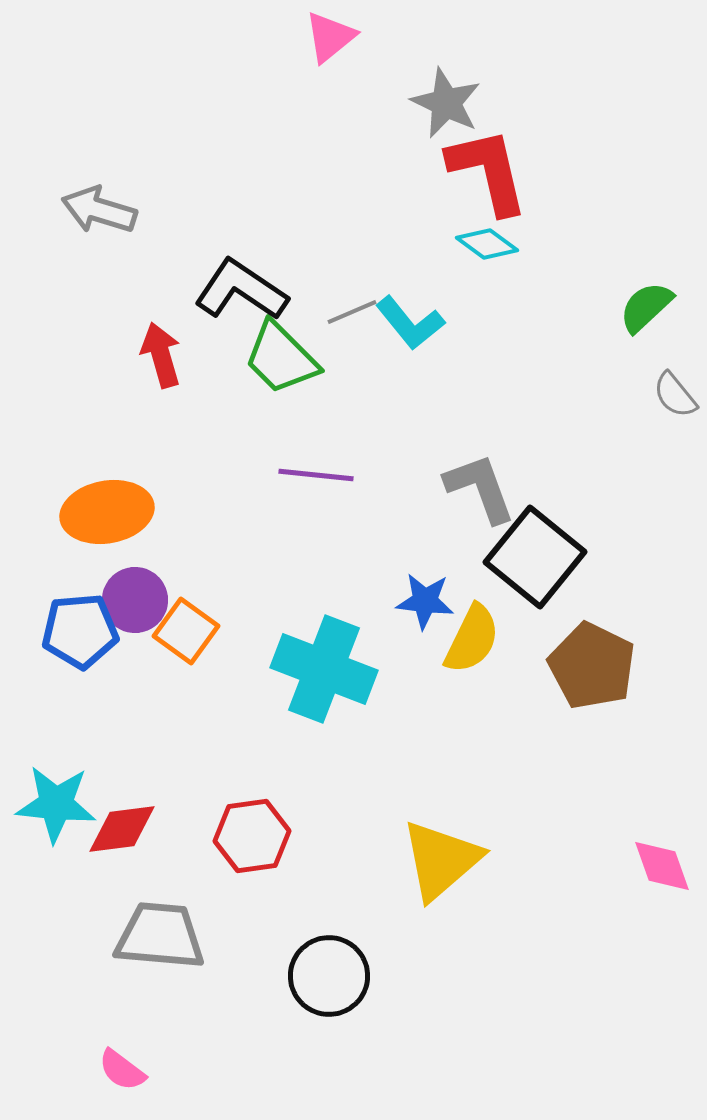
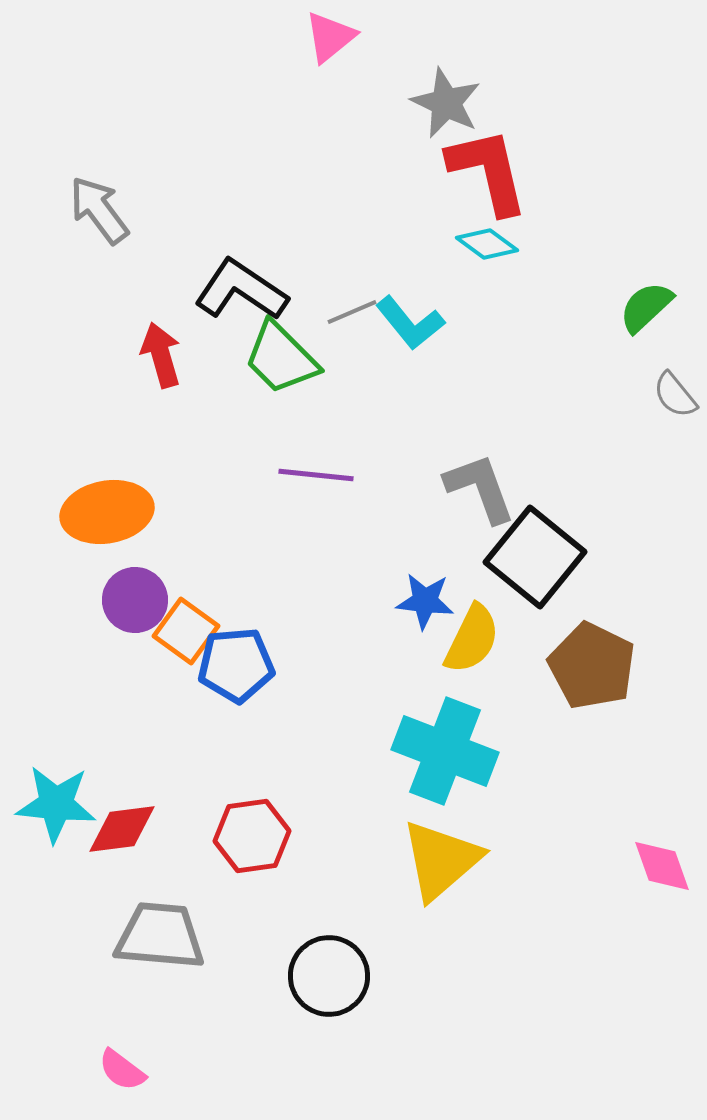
gray arrow: rotated 36 degrees clockwise
blue pentagon: moved 156 px right, 34 px down
cyan cross: moved 121 px right, 82 px down
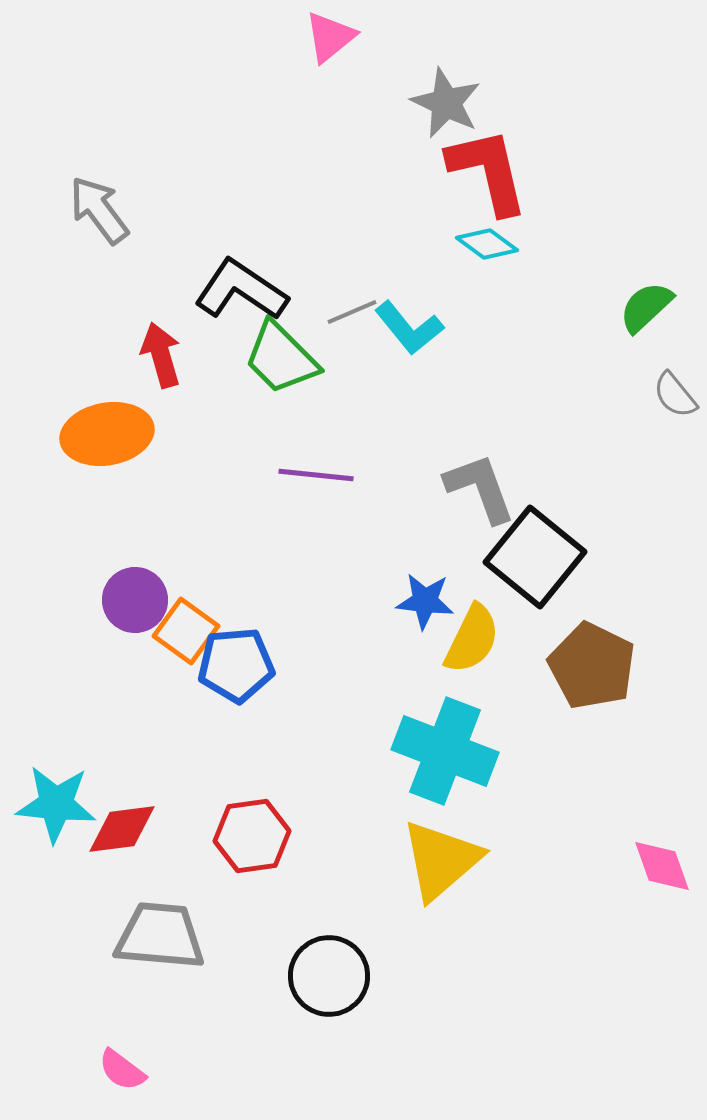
cyan L-shape: moved 1 px left, 5 px down
orange ellipse: moved 78 px up
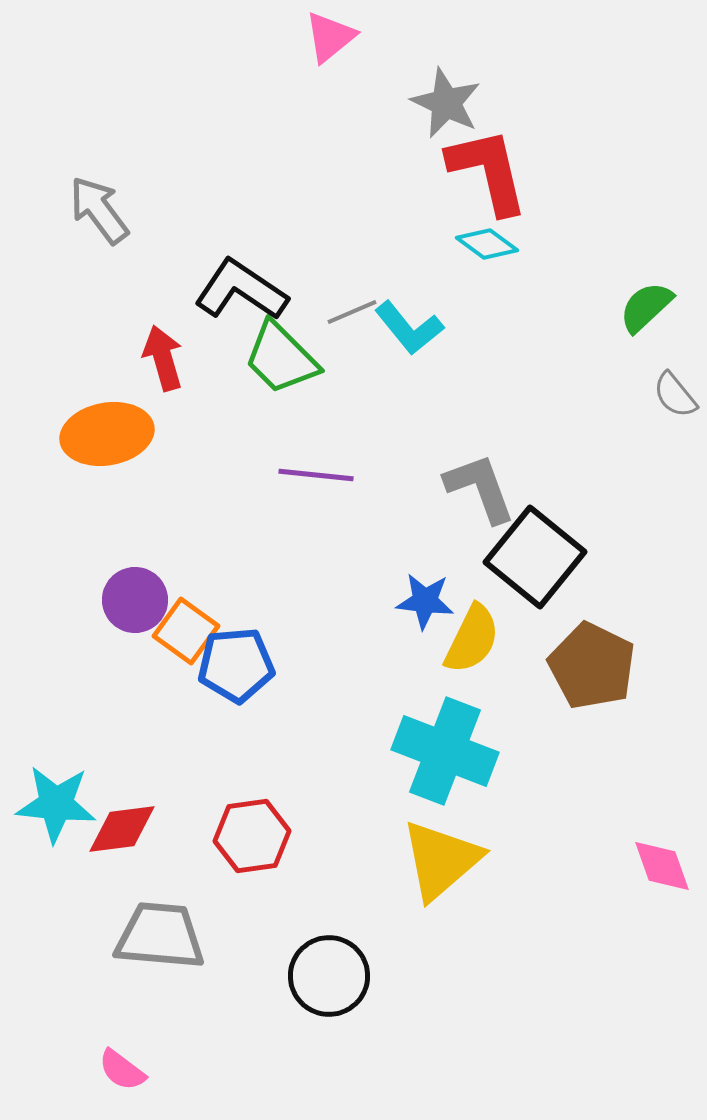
red arrow: moved 2 px right, 3 px down
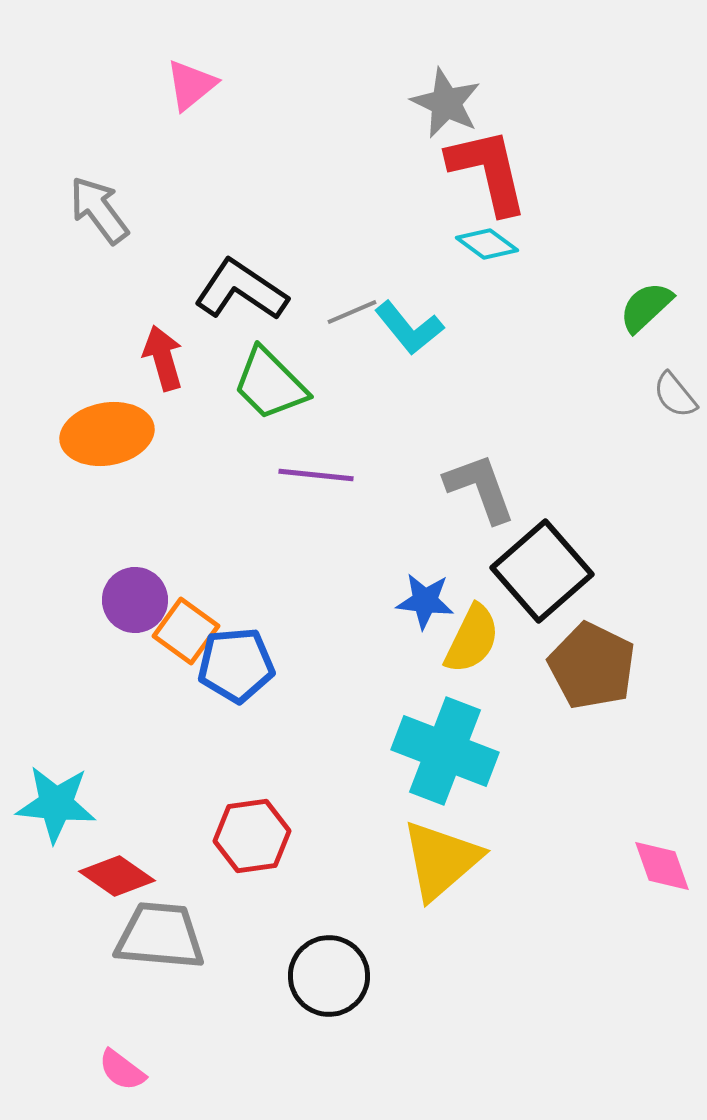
pink triangle: moved 139 px left, 48 px down
green trapezoid: moved 11 px left, 26 px down
black square: moved 7 px right, 14 px down; rotated 10 degrees clockwise
red diamond: moved 5 px left, 47 px down; rotated 42 degrees clockwise
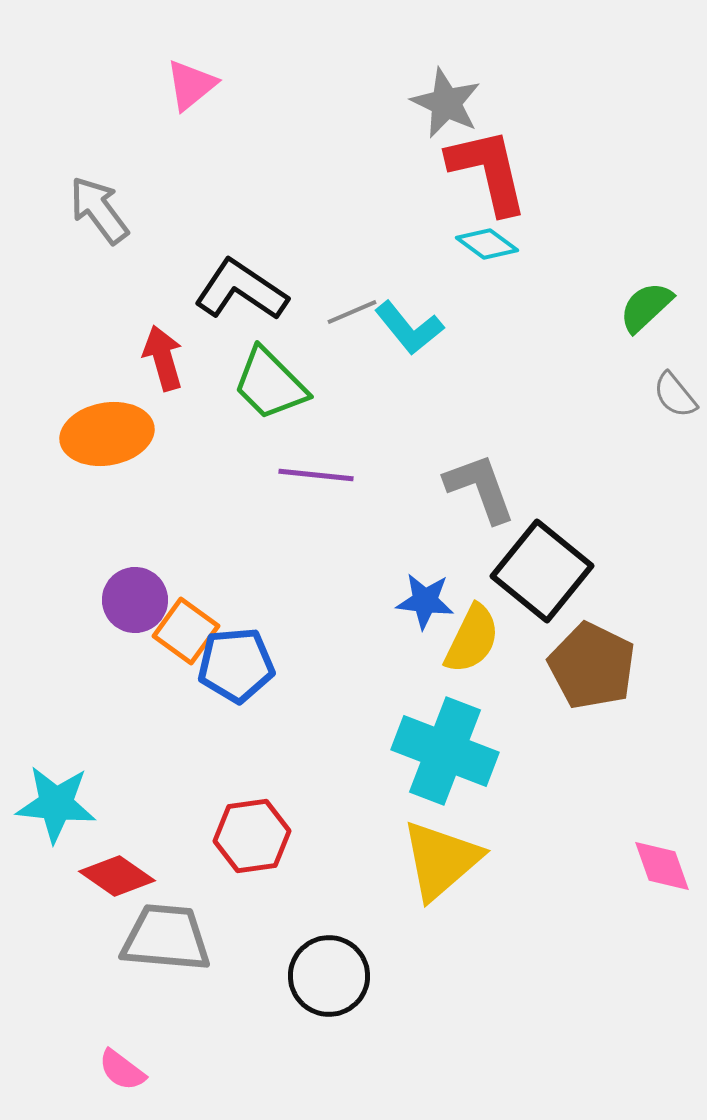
black square: rotated 10 degrees counterclockwise
gray trapezoid: moved 6 px right, 2 px down
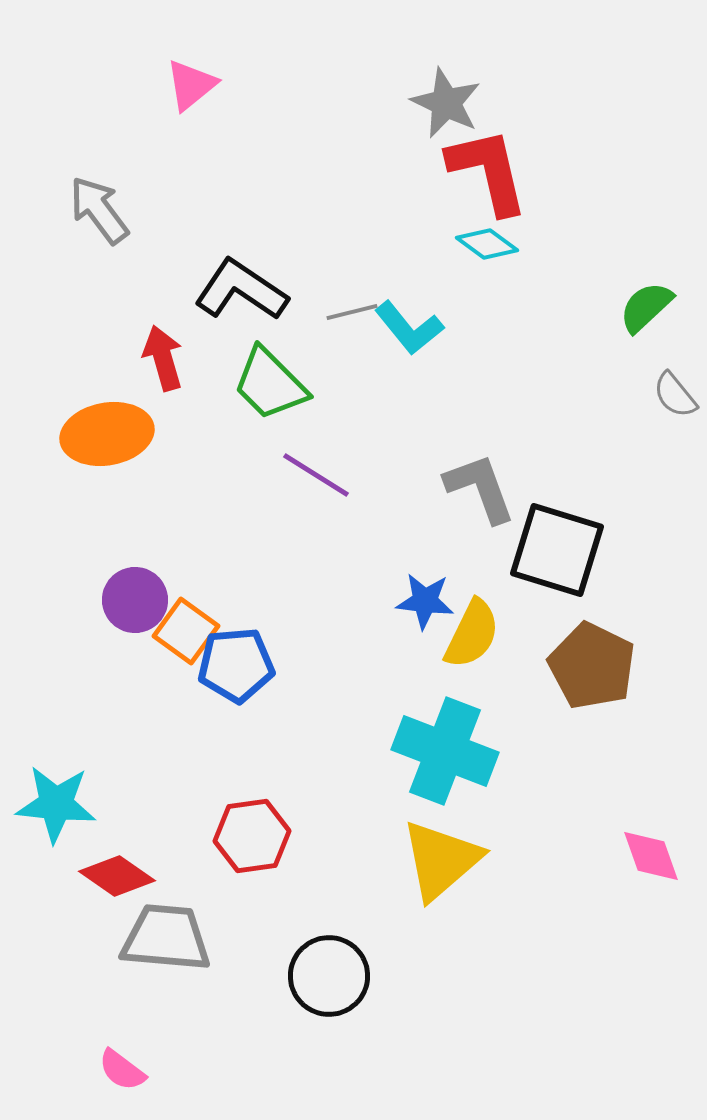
gray line: rotated 9 degrees clockwise
purple line: rotated 26 degrees clockwise
black square: moved 15 px right, 21 px up; rotated 22 degrees counterclockwise
yellow semicircle: moved 5 px up
pink diamond: moved 11 px left, 10 px up
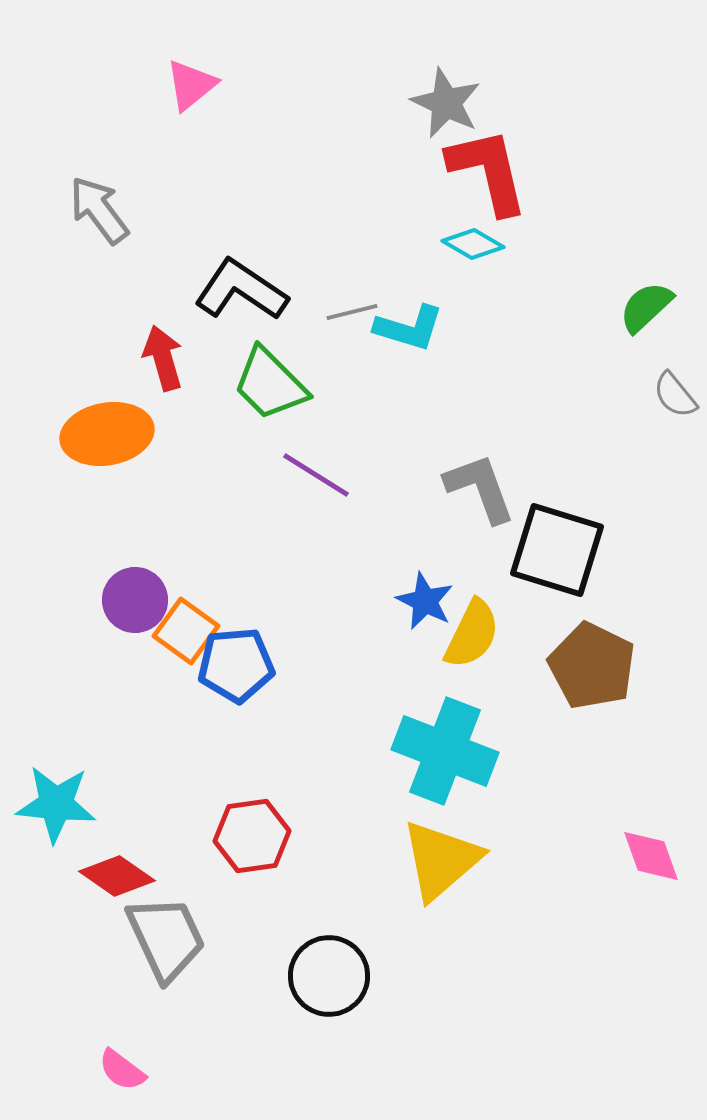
cyan diamond: moved 14 px left; rotated 6 degrees counterclockwise
cyan L-shape: rotated 34 degrees counterclockwise
blue star: rotated 20 degrees clockwise
gray trapezoid: rotated 60 degrees clockwise
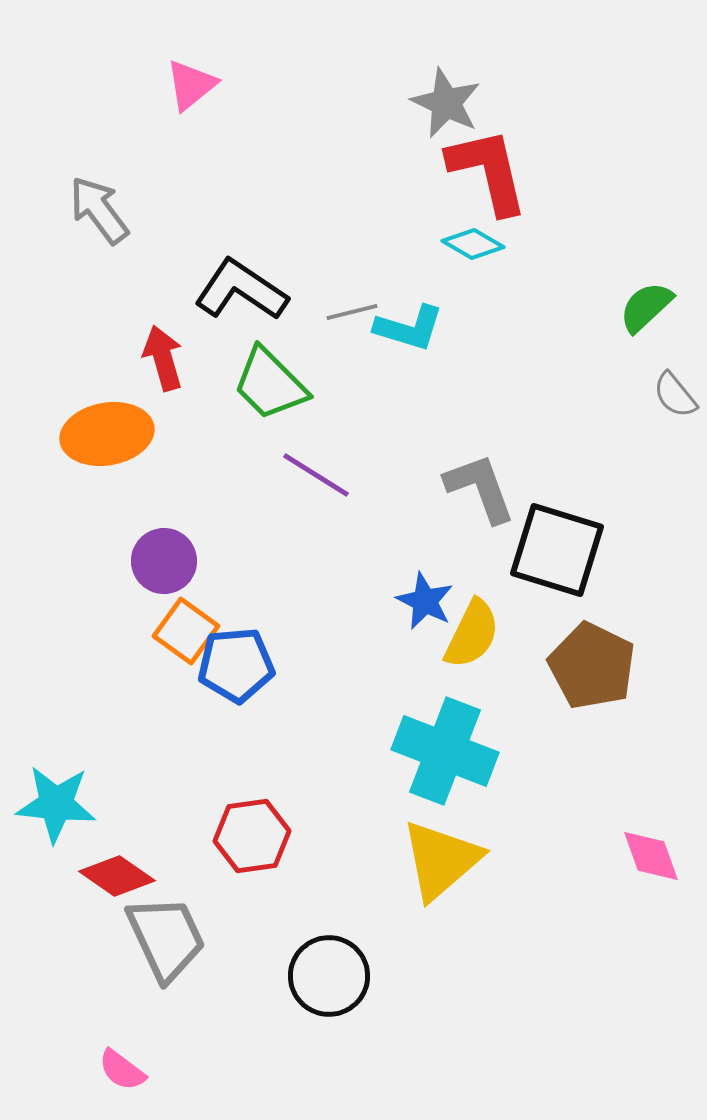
purple circle: moved 29 px right, 39 px up
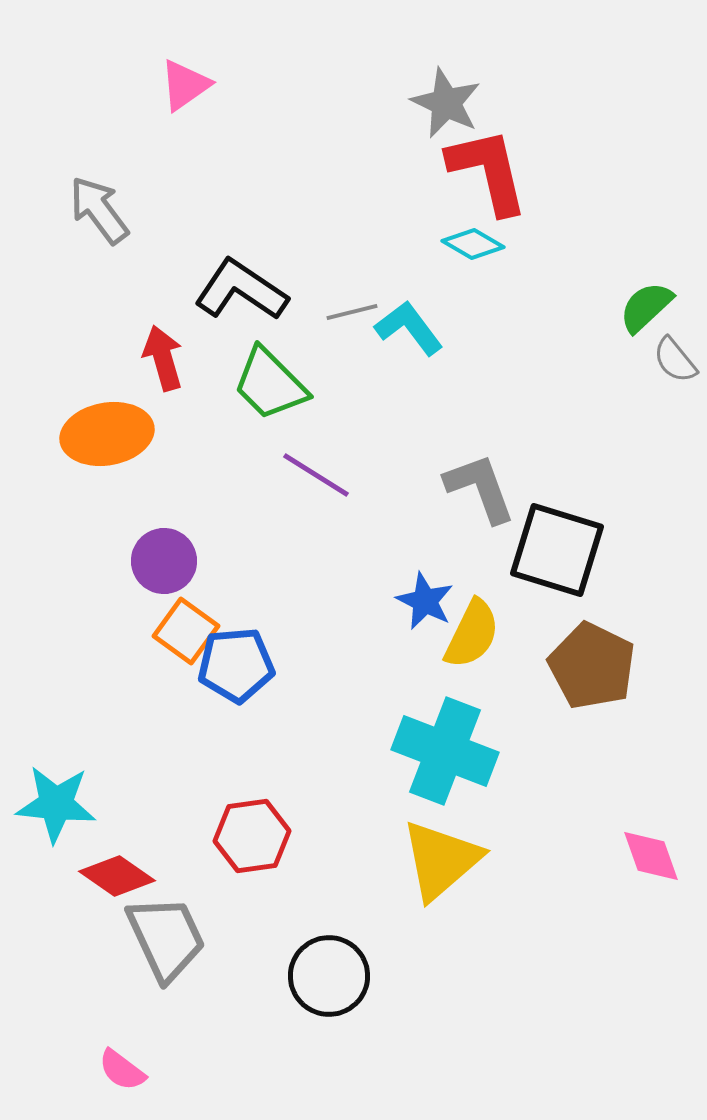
pink triangle: moved 6 px left; rotated 4 degrees clockwise
cyan L-shape: rotated 144 degrees counterclockwise
gray semicircle: moved 35 px up
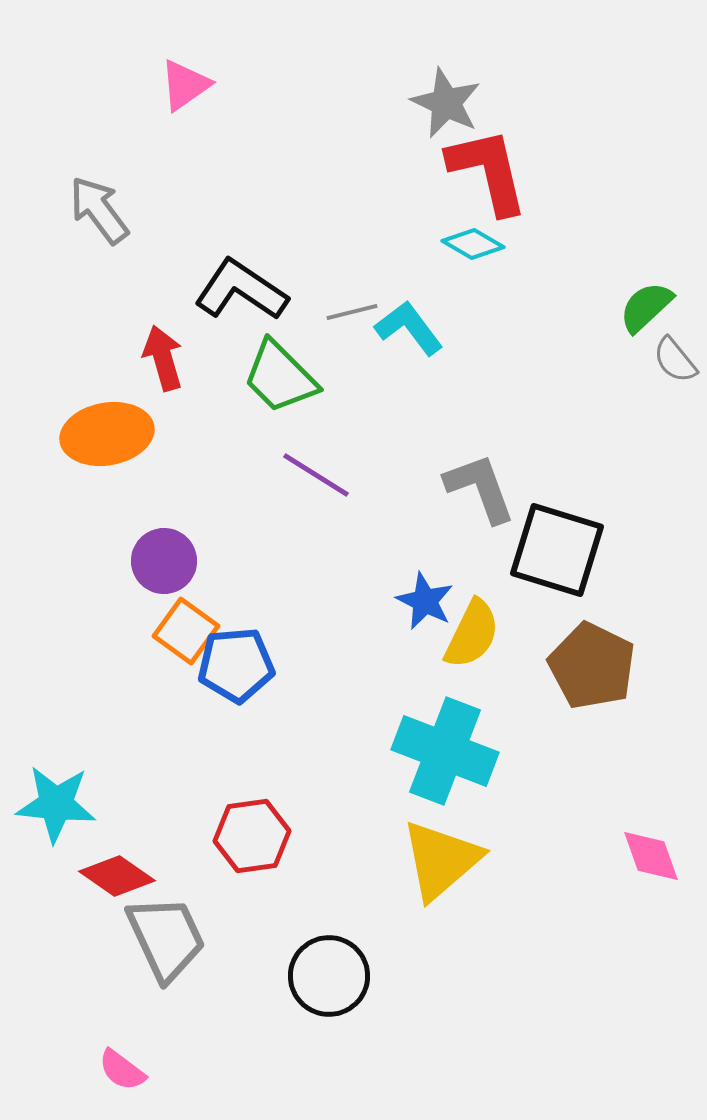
green trapezoid: moved 10 px right, 7 px up
